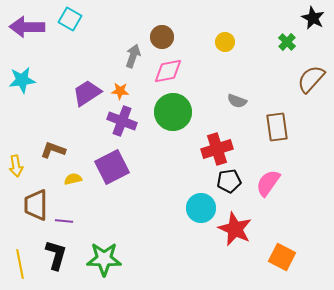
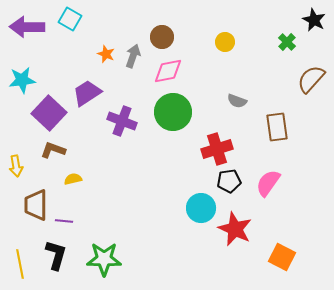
black star: moved 1 px right, 2 px down
orange star: moved 14 px left, 37 px up; rotated 18 degrees clockwise
purple square: moved 63 px left, 54 px up; rotated 20 degrees counterclockwise
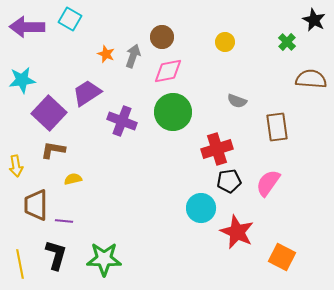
brown semicircle: rotated 52 degrees clockwise
brown L-shape: rotated 10 degrees counterclockwise
red star: moved 2 px right, 3 px down
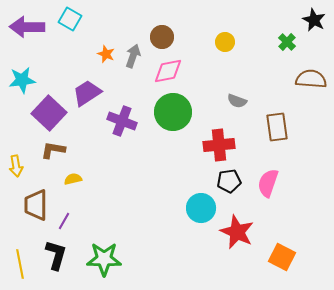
red cross: moved 2 px right, 4 px up; rotated 12 degrees clockwise
pink semicircle: rotated 16 degrees counterclockwise
purple line: rotated 66 degrees counterclockwise
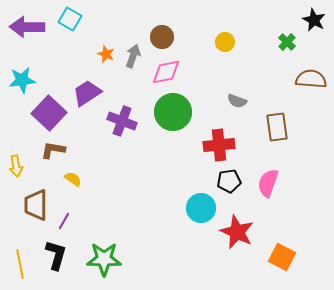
pink diamond: moved 2 px left, 1 px down
yellow semicircle: rotated 48 degrees clockwise
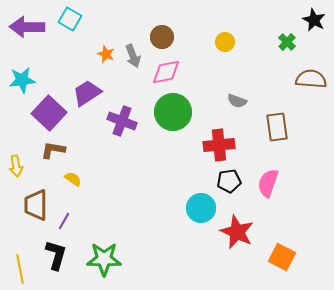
gray arrow: rotated 140 degrees clockwise
yellow line: moved 5 px down
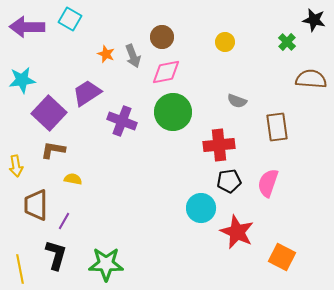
black star: rotated 15 degrees counterclockwise
yellow semicircle: rotated 24 degrees counterclockwise
green star: moved 2 px right, 5 px down
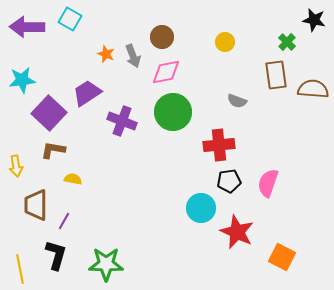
brown semicircle: moved 2 px right, 10 px down
brown rectangle: moved 1 px left, 52 px up
